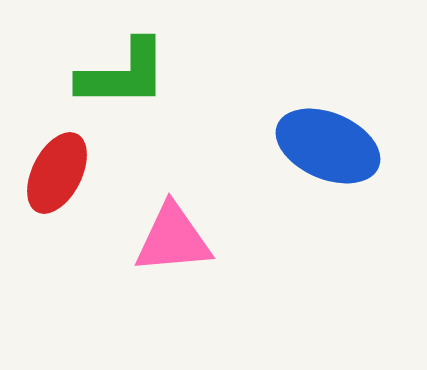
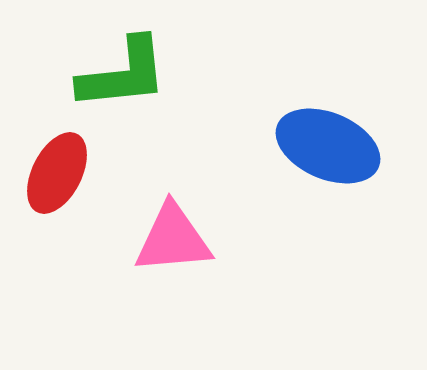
green L-shape: rotated 6 degrees counterclockwise
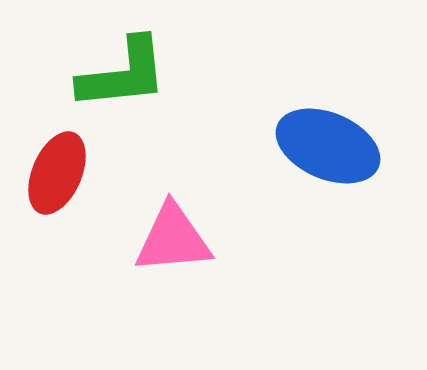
red ellipse: rotated 4 degrees counterclockwise
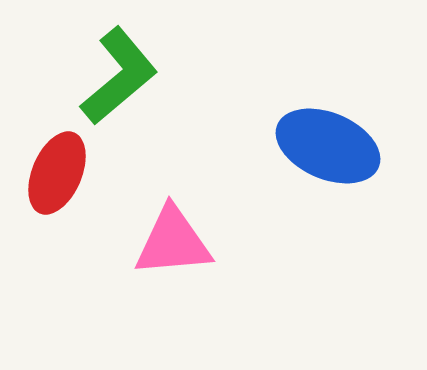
green L-shape: moved 4 px left, 2 px down; rotated 34 degrees counterclockwise
pink triangle: moved 3 px down
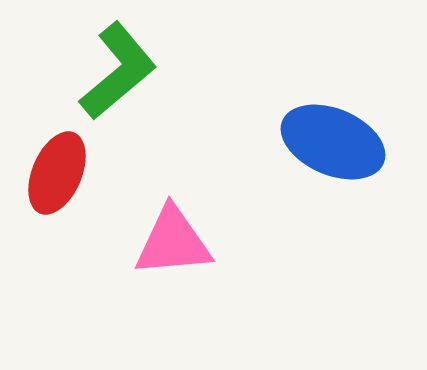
green L-shape: moved 1 px left, 5 px up
blue ellipse: moved 5 px right, 4 px up
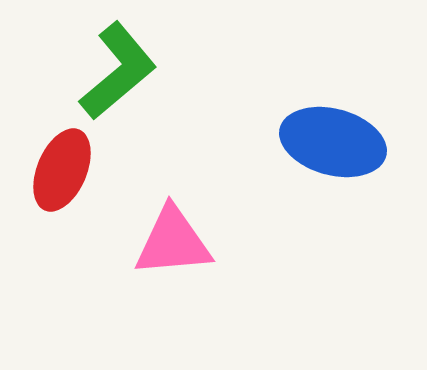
blue ellipse: rotated 8 degrees counterclockwise
red ellipse: moved 5 px right, 3 px up
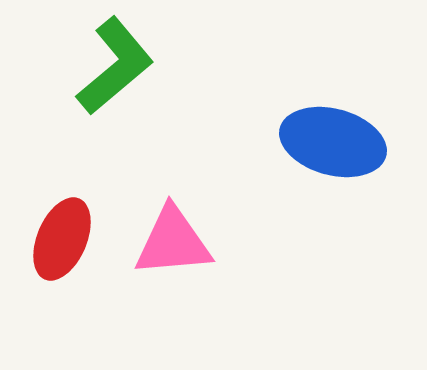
green L-shape: moved 3 px left, 5 px up
red ellipse: moved 69 px down
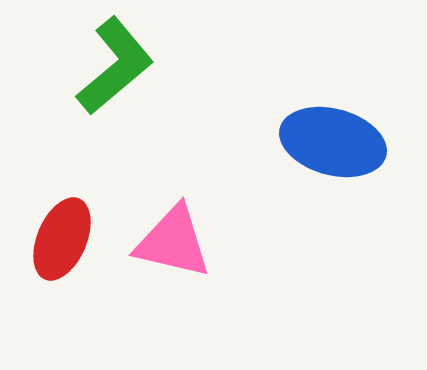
pink triangle: rotated 18 degrees clockwise
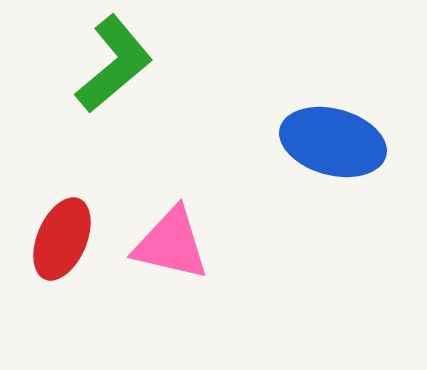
green L-shape: moved 1 px left, 2 px up
pink triangle: moved 2 px left, 2 px down
